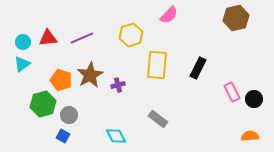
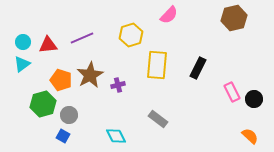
brown hexagon: moved 2 px left
red triangle: moved 7 px down
orange semicircle: rotated 48 degrees clockwise
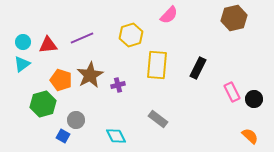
gray circle: moved 7 px right, 5 px down
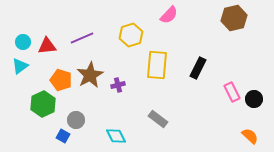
red triangle: moved 1 px left, 1 px down
cyan triangle: moved 2 px left, 2 px down
green hexagon: rotated 10 degrees counterclockwise
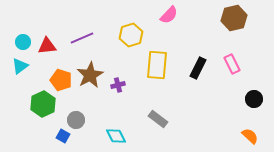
pink rectangle: moved 28 px up
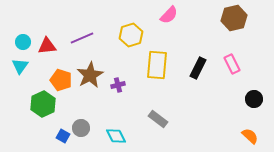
cyan triangle: rotated 18 degrees counterclockwise
gray circle: moved 5 px right, 8 px down
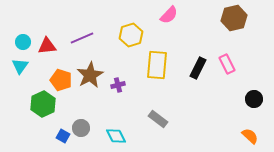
pink rectangle: moved 5 px left
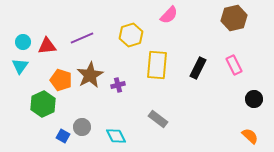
pink rectangle: moved 7 px right, 1 px down
gray circle: moved 1 px right, 1 px up
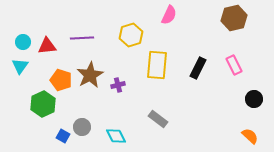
pink semicircle: rotated 18 degrees counterclockwise
purple line: rotated 20 degrees clockwise
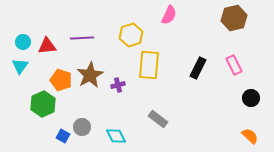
yellow rectangle: moved 8 px left
black circle: moved 3 px left, 1 px up
